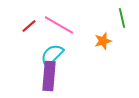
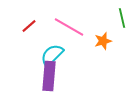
pink line: moved 10 px right, 2 px down
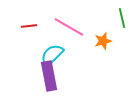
red line: rotated 35 degrees clockwise
purple rectangle: rotated 16 degrees counterclockwise
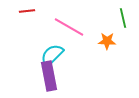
green line: moved 1 px right
red line: moved 2 px left, 15 px up
orange star: moved 4 px right; rotated 18 degrees clockwise
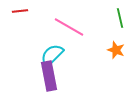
red line: moved 7 px left
green line: moved 3 px left
orange star: moved 9 px right, 9 px down; rotated 18 degrees clockwise
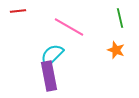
red line: moved 2 px left
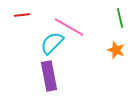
red line: moved 4 px right, 4 px down
cyan semicircle: moved 12 px up
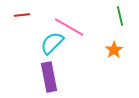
green line: moved 2 px up
orange star: moved 2 px left; rotated 18 degrees clockwise
purple rectangle: moved 1 px down
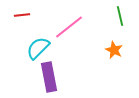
pink line: rotated 68 degrees counterclockwise
cyan semicircle: moved 14 px left, 5 px down
orange star: rotated 12 degrees counterclockwise
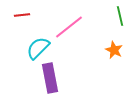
purple rectangle: moved 1 px right, 1 px down
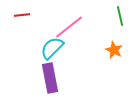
cyan semicircle: moved 14 px right
